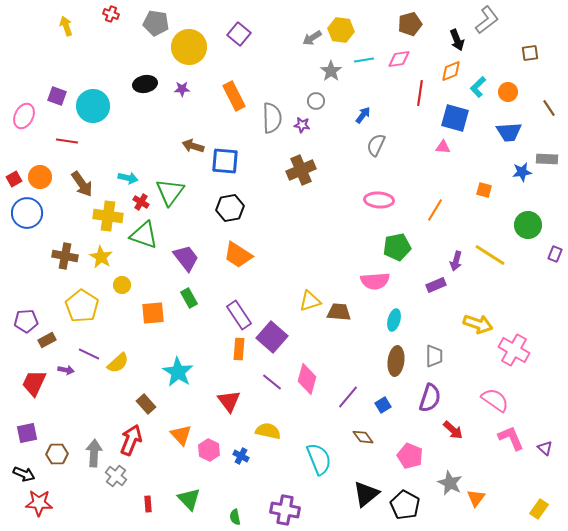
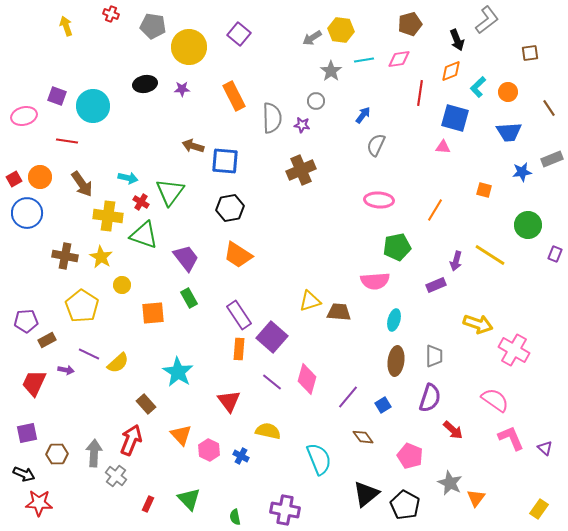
gray pentagon at (156, 23): moved 3 px left, 3 px down
pink ellipse at (24, 116): rotated 50 degrees clockwise
gray rectangle at (547, 159): moved 5 px right; rotated 25 degrees counterclockwise
red rectangle at (148, 504): rotated 28 degrees clockwise
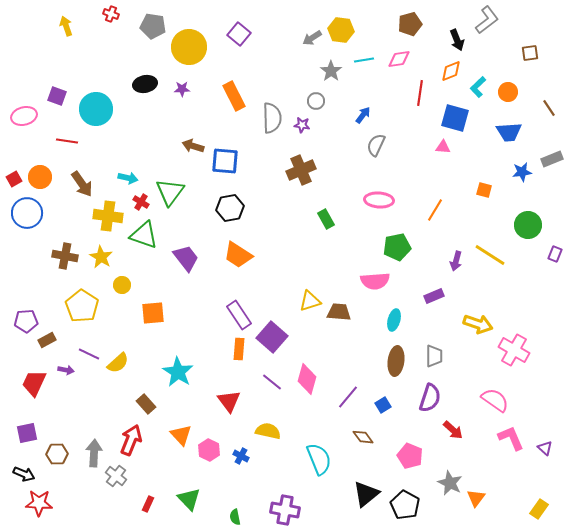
cyan circle at (93, 106): moved 3 px right, 3 px down
purple rectangle at (436, 285): moved 2 px left, 11 px down
green rectangle at (189, 298): moved 137 px right, 79 px up
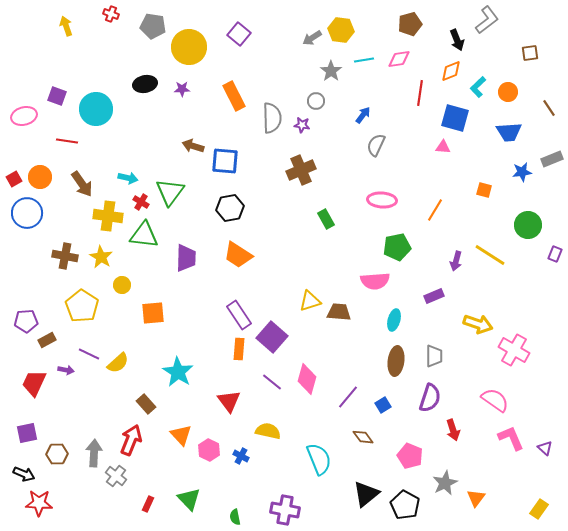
pink ellipse at (379, 200): moved 3 px right
green triangle at (144, 235): rotated 12 degrees counterclockwise
purple trapezoid at (186, 258): rotated 40 degrees clockwise
red arrow at (453, 430): rotated 30 degrees clockwise
gray star at (450, 483): moved 5 px left; rotated 20 degrees clockwise
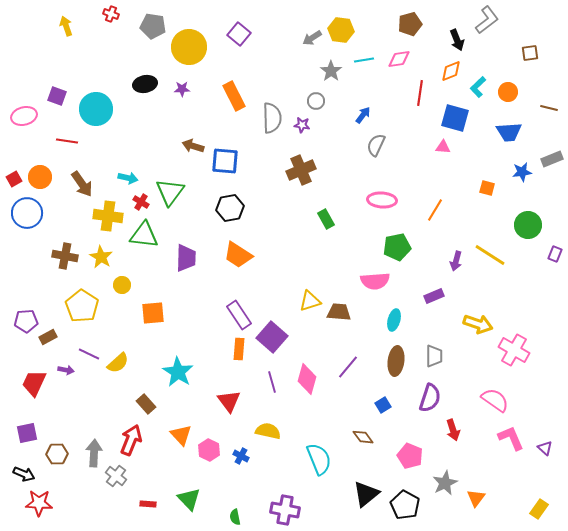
brown line at (549, 108): rotated 42 degrees counterclockwise
orange square at (484, 190): moved 3 px right, 2 px up
brown rectangle at (47, 340): moved 1 px right, 3 px up
purple line at (272, 382): rotated 35 degrees clockwise
purple line at (348, 397): moved 30 px up
red rectangle at (148, 504): rotated 70 degrees clockwise
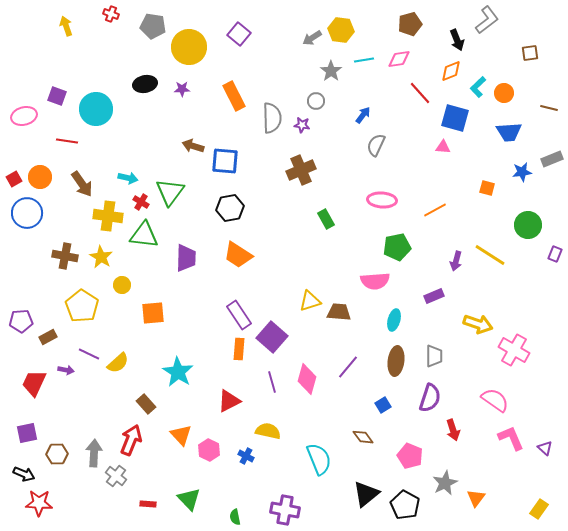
orange circle at (508, 92): moved 4 px left, 1 px down
red line at (420, 93): rotated 50 degrees counterclockwise
orange line at (435, 210): rotated 30 degrees clockwise
purple pentagon at (26, 321): moved 5 px left
red triangle at (229, 401): rotated 40 degrees clockwise
blue cross at (241, 456): moved 5 px right
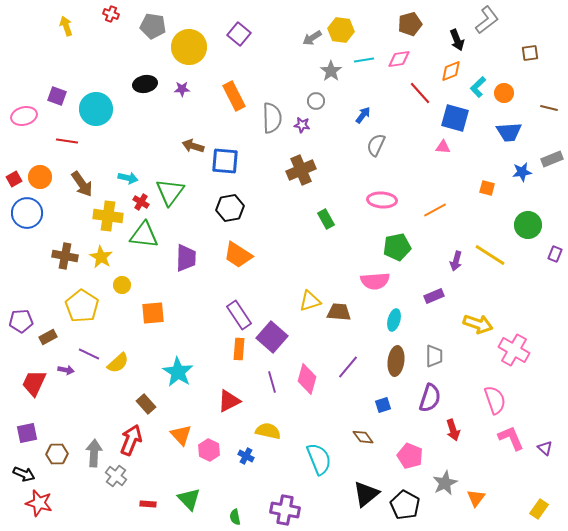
pink semicircle at (495, 400): rotated 36 degrees clockwise
blue square at (383, 405): rotated 14 degrees clockwise
red star at (39, 503): rotated 12 degrees clockwise
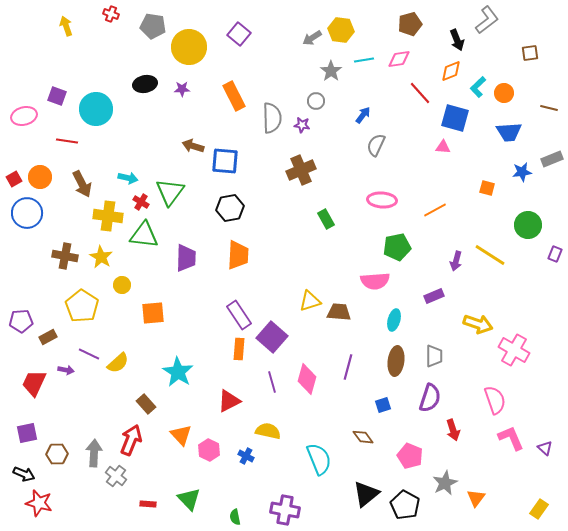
brown arrow at (82, 184): rotated 8 degrees clockwise
orange trapezoid at (238, 255): rotated 120 degrees counterclockwise
purple line at (348, 367): rotated 25 degrees counterclockwise
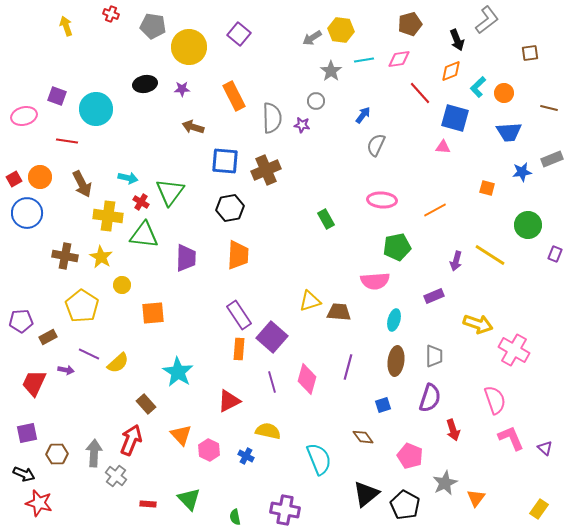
brown arrow at (193, 146): moved 19 px up
brown cross at (301, 170): moved 35 px left
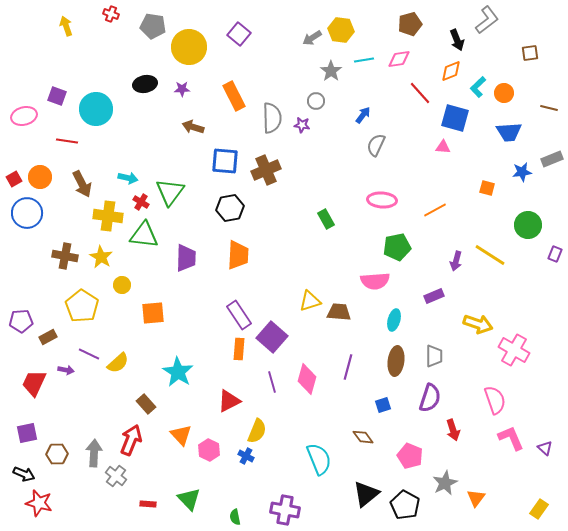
yellow semicircle at (268, 431): moved 11 px left; rotated 100 degrees clockwise
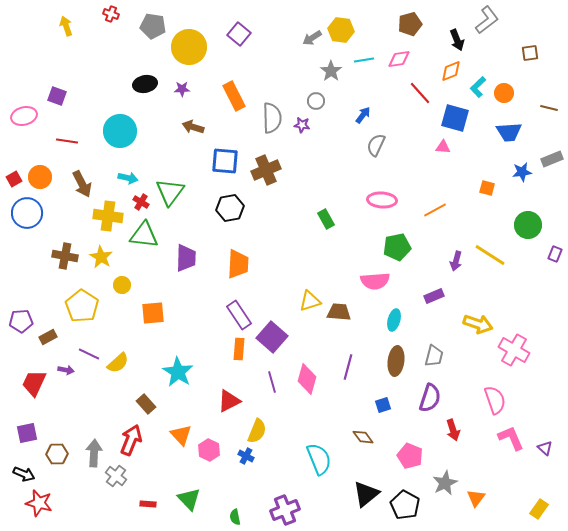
cyan circle at (96, 109): moved 24 px right, 22 px down
orange trapezoid at (238, 255): moved 9 px down
gray trapezoid at (434, 356): rotated 15 degrees clockwise
purple cross at (285, 510): rotated 32 degrees counterclockwise
